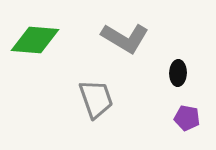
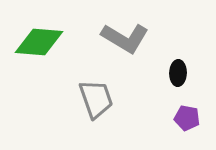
green diamond: moved 4 px right, 2 px down
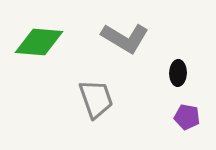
purple pentagon: moved 1 px up
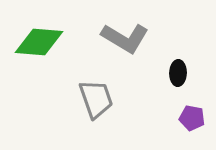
purple pentagon: moved 5 px right, 1 px down
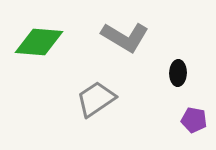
gray L-shape: moved 1 px up
gray trapezoid: rotated 105 degrees counterclockwise
purple pentagon: moved 2 px right, 2 px down
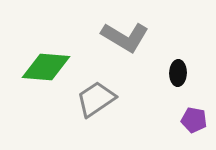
green diamond: moved 7 px right, 25 px down
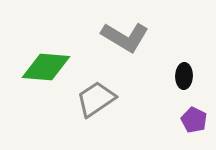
black ellipse: moved 6 px right, 3 px down
purple pentagon: rotated 15 degrees clockwise
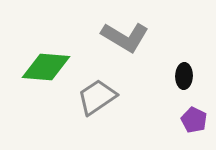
gray trapezoid: moved 1 px right, 2 px up
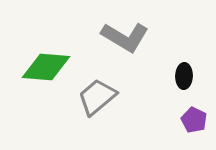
gray trapezoid: rotated 6 degrees counterclockwise
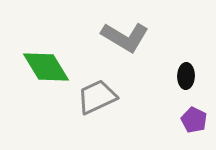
green diamond: rotated 54 degrees clockwise
black ellipse: moved 2 px right
gray trapezoid: rotated 15 degrees clockwise
